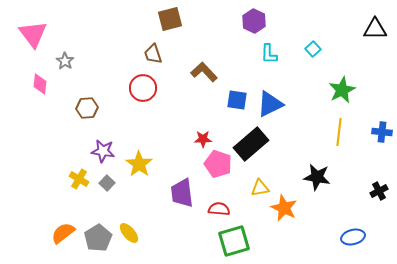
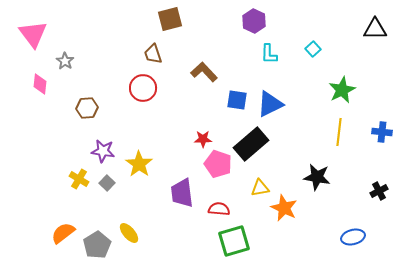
gray pentagon: moved 1 px left, 7 px down
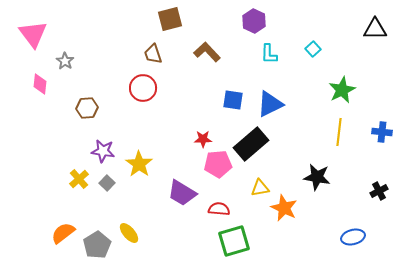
brown L-shape: moved 3 px right, 20 px up
blue square: moved 4 px left
pink pentagon: rotated 24 degrees counterclockwise
yellow cross: rotated 18 degrees clockwise
purple trapezoid: rotated 52 degrees counterclockwise
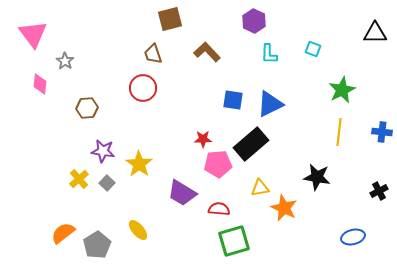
black triangle: moved 4 px down
cyan square: rotated 28 degrees counterclockwise
yellow ellipse: moved 9 px right, 3 px up
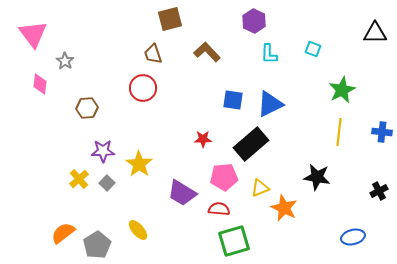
purple star: rotated 10 degrees counterclockwise
pink pentagon: moved 6 px right, 13 px down
yellow triangle: rotated 12 degrees counterclockwise
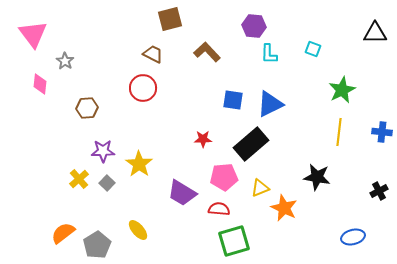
purple hexagon: moved 5 px down; rotated 20 degrees counterclockwise
brown trapezoid: rotated 135 degrees clockwise
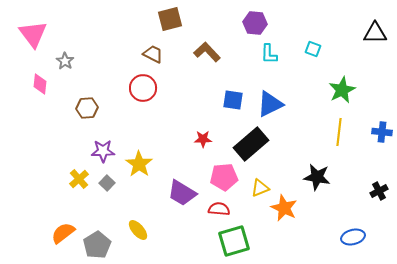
purple hexagon: moved 1 px right, 3 px up
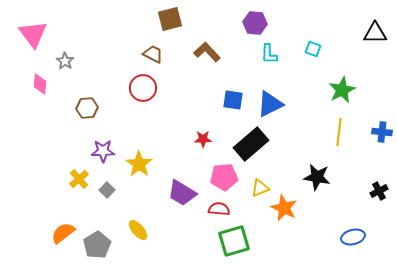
gray square: moved 7 px down
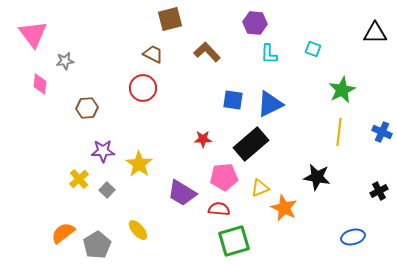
gray star: rotated 30 degrees clockwise
blue cross: rotated 18 degrees clockwise
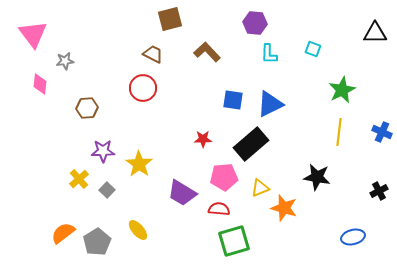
orange star: rotated 8 degrees counterclockwise
gray pentagon: moved 3 px up
